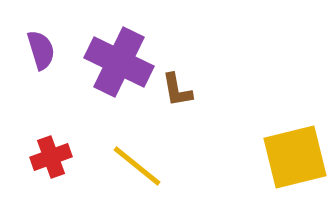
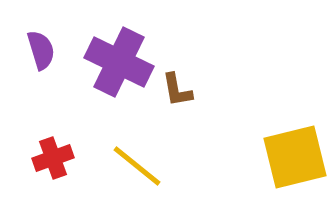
red cross: moved 2 px right, 1 px down
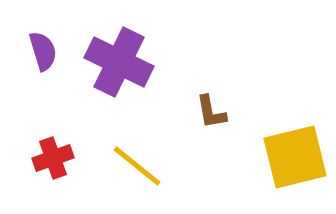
purple semicircle: moved 2 px right, 1 px down
brown L-shape: moved 34 px right, 22 px down
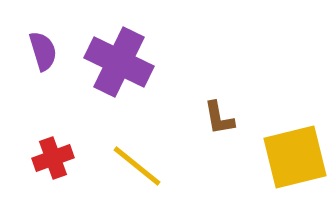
brown L-shape: moved 8 px right, 6 px down
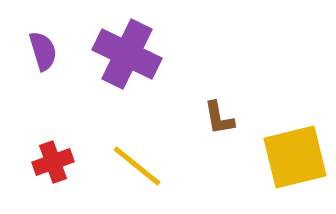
purple cross: moved 8 px right, 8 px up
red cross: moved 4 px down
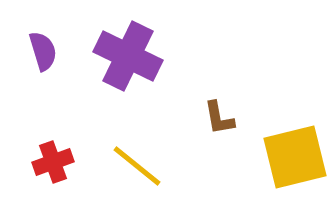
purple cross: moved 1 px right, 2 px down
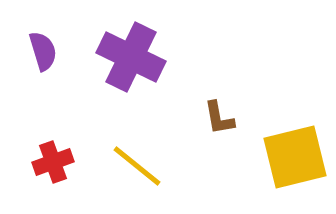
purple cross: moved 3 px right, 1 px down
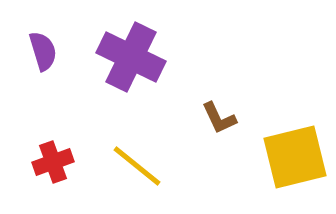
brown L-shape: rotated 15 degrees counterclockwise
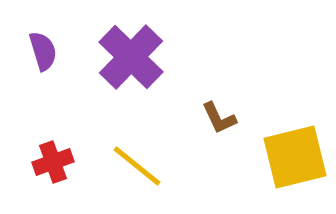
purple cross: rotated 18 degrees clockwise
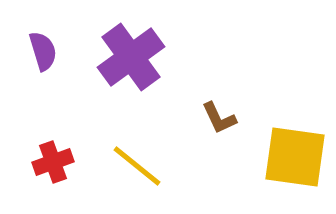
purple cross: rotated 10 degrees clockwise
yellow square: rotated 22 degrees clockwise
